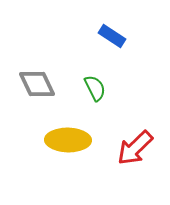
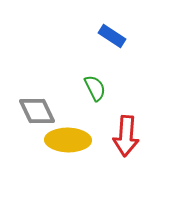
gray diamond: moved 27 px down
red arrow: moved 9 px left, 12 px up; rotated 42 degrees counterclockwise
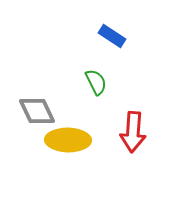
green semicircle: moved 1 px right, 6 px up
red arrow: moved 7 px right, 4 px up
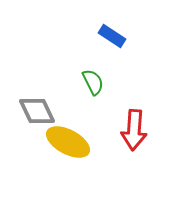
green semicircle: moved 3 px left
red arrow: moved 1 px right, 2 px up
yellow ellipse: moved 2 px down; rotated 27 degrees clockwise
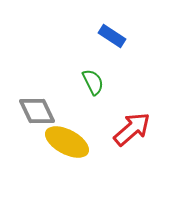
red arrow: moved 2 px left, 1 px up; rotated 135 degrees counterclockwise
yellow ellipse: moved 1 px left
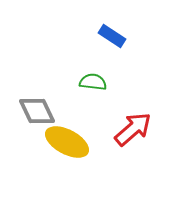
green semicircle: rotated 56 degrees counterclockwise
red arrow: moved 1 px right
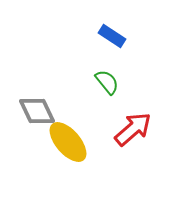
green semicircle: moved 14 px right; rotated 44 degrees clockwise
yellow ellipse: moved 1 px right; rotated 21 degrees clockwise
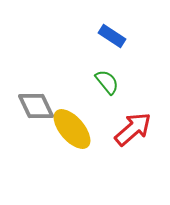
gray diamond: moved 1 px left, 5 px up
yellow ellipse: moved 4 px right, 13 px up
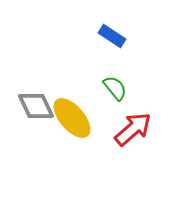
green semicircle: moved 8 px right, 6 px down
yellow ellipse: moved 11 px up
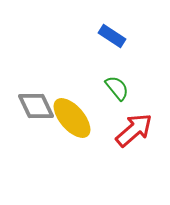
green semicircle: moved 2 px right
red arrow: moved 1 px right, 1 px down
